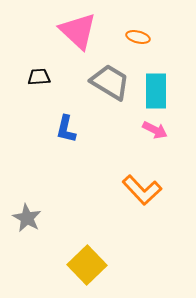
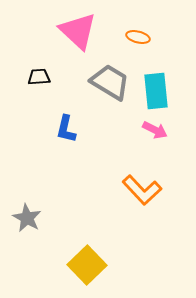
cyan rectangle: rotated 6 degrees counterclockwise
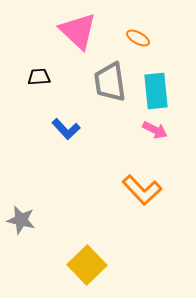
orange ellipse: moved 1 px down; rotated 15 degrees clockwise
gray trapezoid: rotated 129 degrees counterclockwise
blue L-shape: rotated 56 degrees counterclockwise
gray star: moved 6 px left, 2 px down; rotated 16 degrees counterclockwise
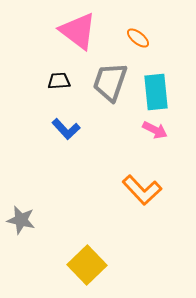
pink triangle: rotated 6 degrees counterclockwise
orange ellipse: rotated 10 degrees clockwise
black trapezoid: moved 20 px right, 4 px down
gray trapezoid: rotated 27 degrees clockwise
cyan rectangle: moved 1 px down
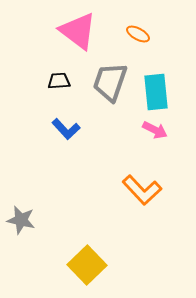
orange ellipse: moved 4 px up; rotated 10 degrees counterclockwise
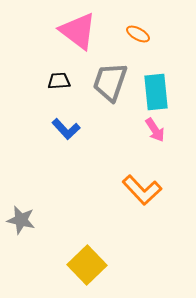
pink arrow: rotated 30 degrees clockwise
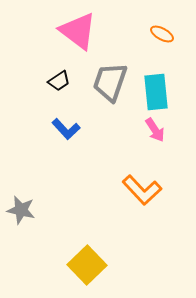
orange ellipse: moved 24 px right
black trapezoid: rotated 150 degrees clockwise
gray star: moved 10 px up
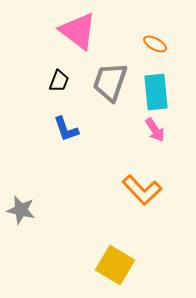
orange ellipse: moved 7 px left, 10 px down
black trapezoid: rotated 35 degrees counterclockwise
blue L-shape: rotated 24 degrees clockwise
yellow square: moved 28 px right; rotated 15 degrees counterclockwise
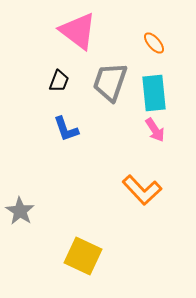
orange ellipse: moved 1 px left, 1 px up; rotated 20 degrees clockwise
cyan rectangle: moved 2 px left, 1 px down
gray star: moved 1 px left, 1 px down; rotated 20 degrees clockwise
yellow square: moved 32 px left, 9 px up; rotated 6 degrees counterclockwise
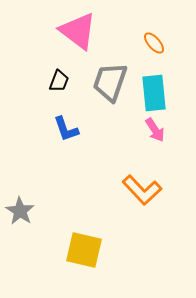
yellow square: moved 1 px right, 6 px up; rotated 12 degrees counterclockwise
